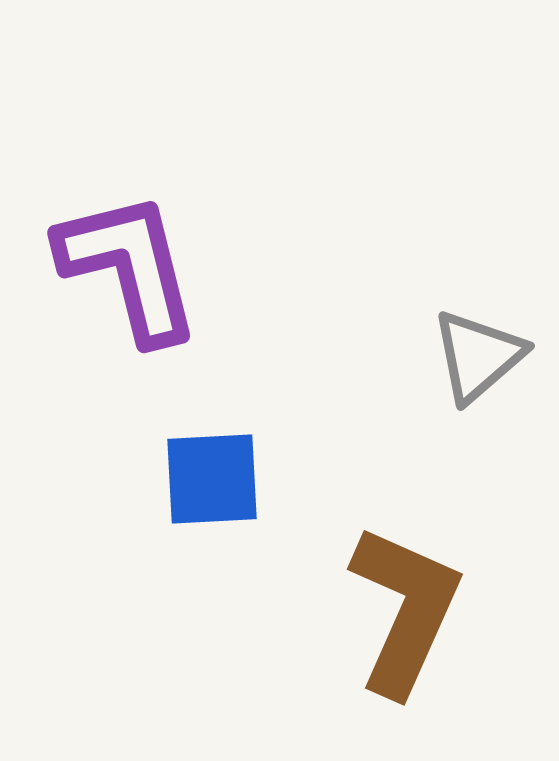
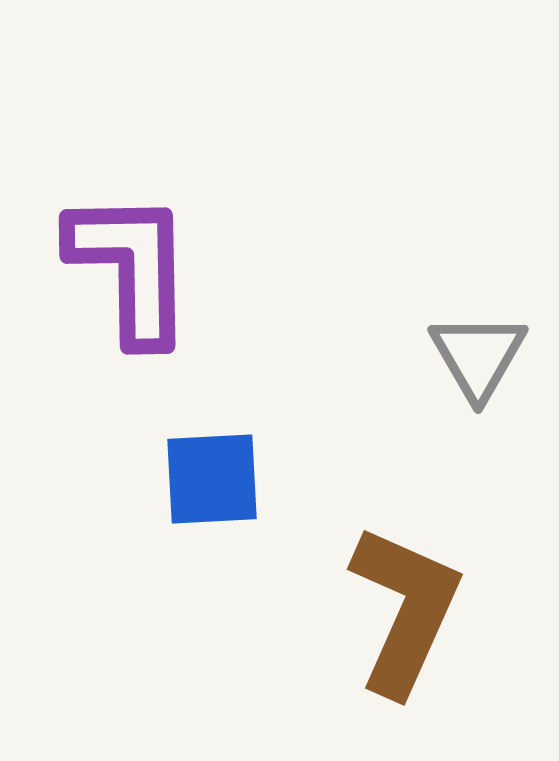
purple L-shape: moved 2 px right; rotated 13 degrees clockwise
gray triangle: rotated 19 degrees counterclockwise
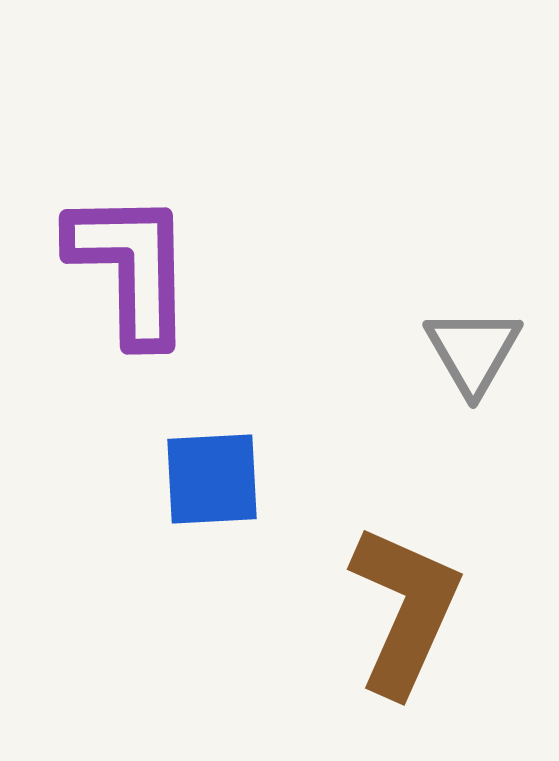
gray triangle: moved 5 px left, 5 px up
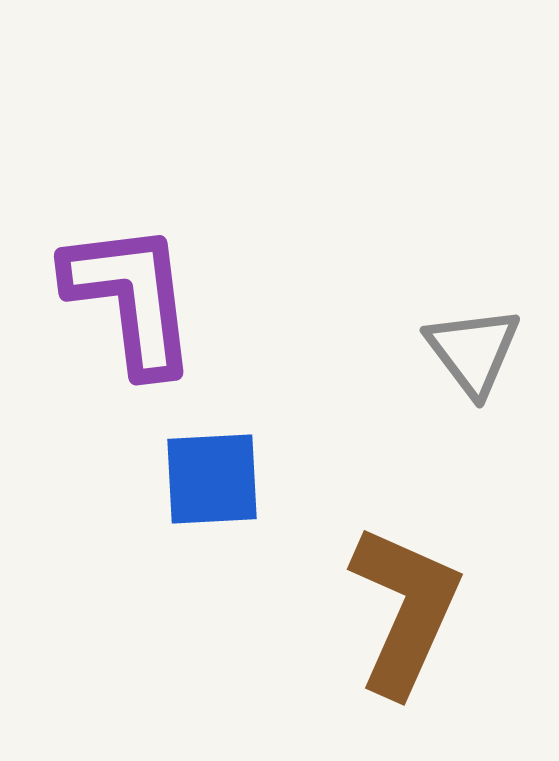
purple L-shape: moved 31 px down; rotated 6 degrees counterclockwise
gray triangle: rotated 7 degrees counterclockwise
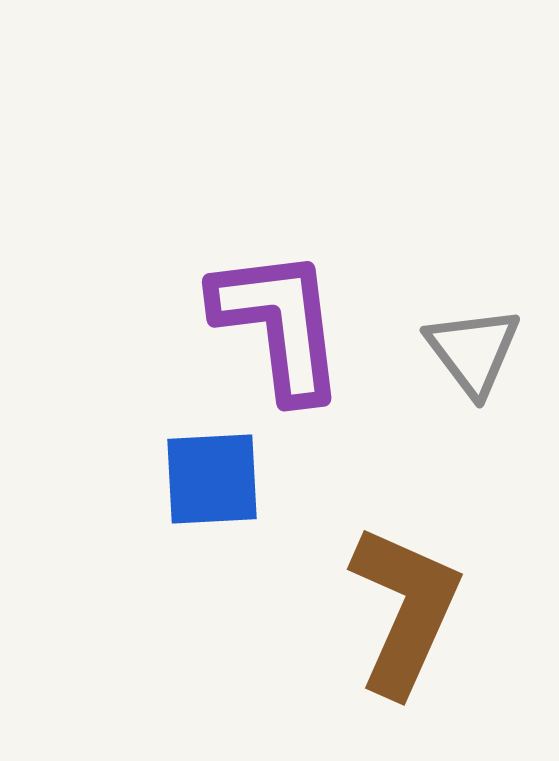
purple L-shape: moved 148 px right, 26 px down
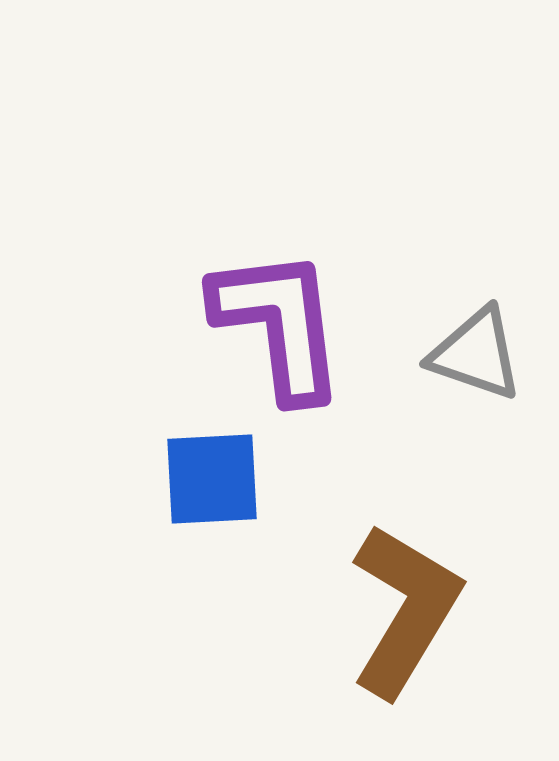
gray triangle: moved 3 px right, 3 px down; rotated 34 degrees counterclockwise
brown L-shape: rotated 7 degrees clockwise
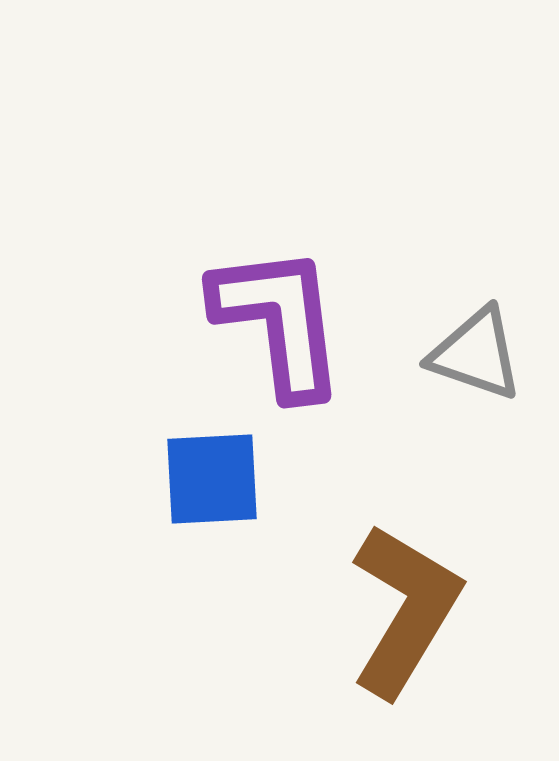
purple L-shape: moved 3 px up
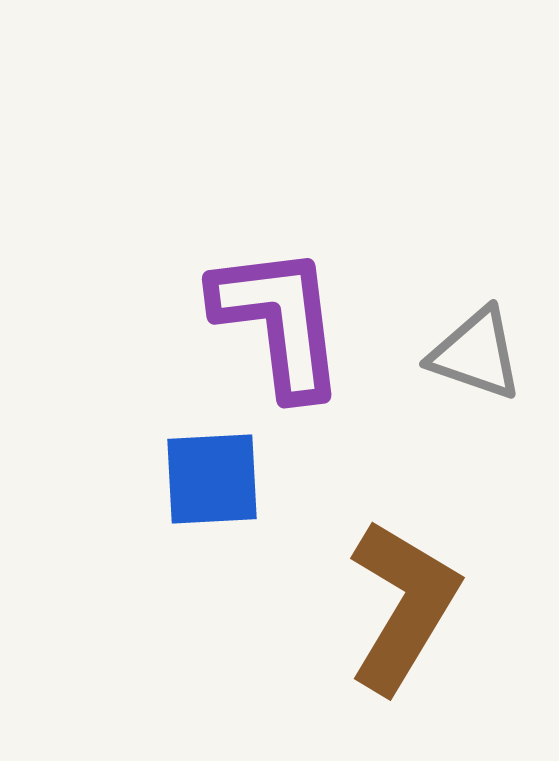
brown L-shape: moved 2 px left, 4 px up
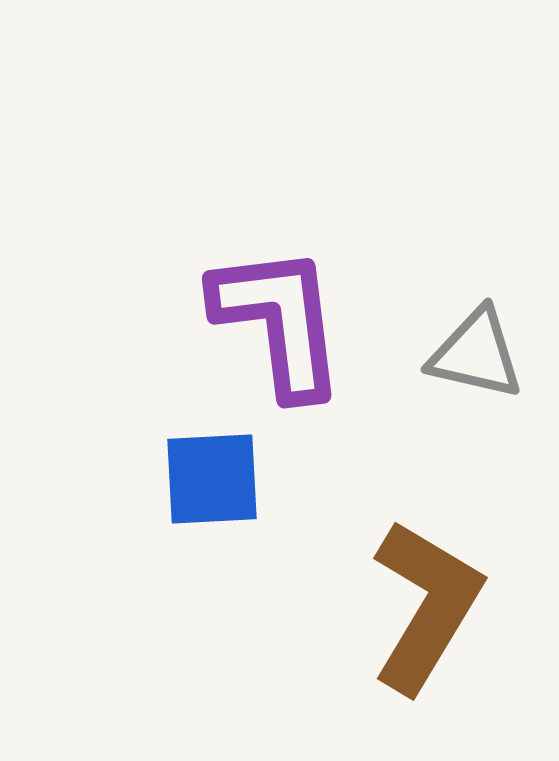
gray triangle: rotated 6 degrees counterclockwise
brown L-shape: moved 23 px right
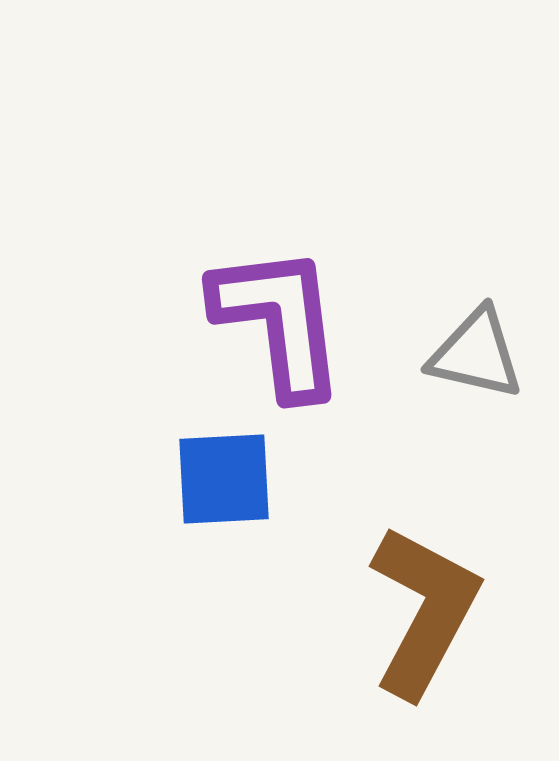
blue square: moved 12 px right
brown L-shape: moved 2 px left, 5 px down; rotated 3 degrees counterclockwise
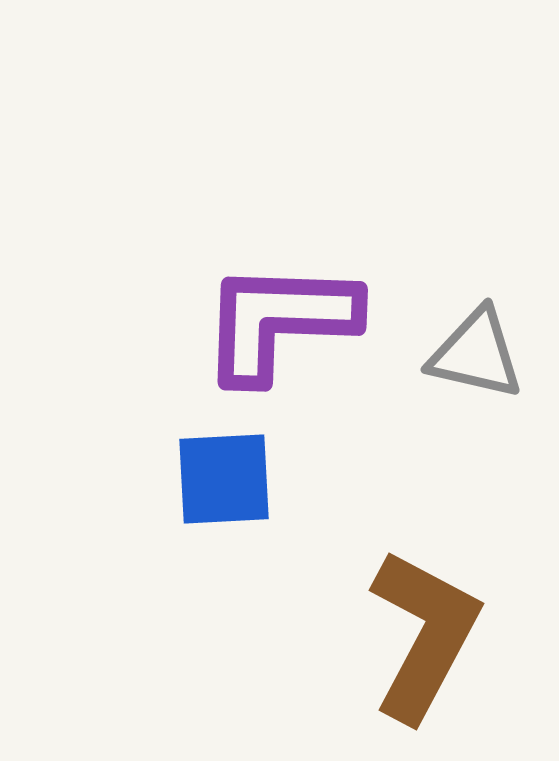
purple L-shape: rotated 81 degrees counterclockwise
brown L-shape: moved 24 px down
